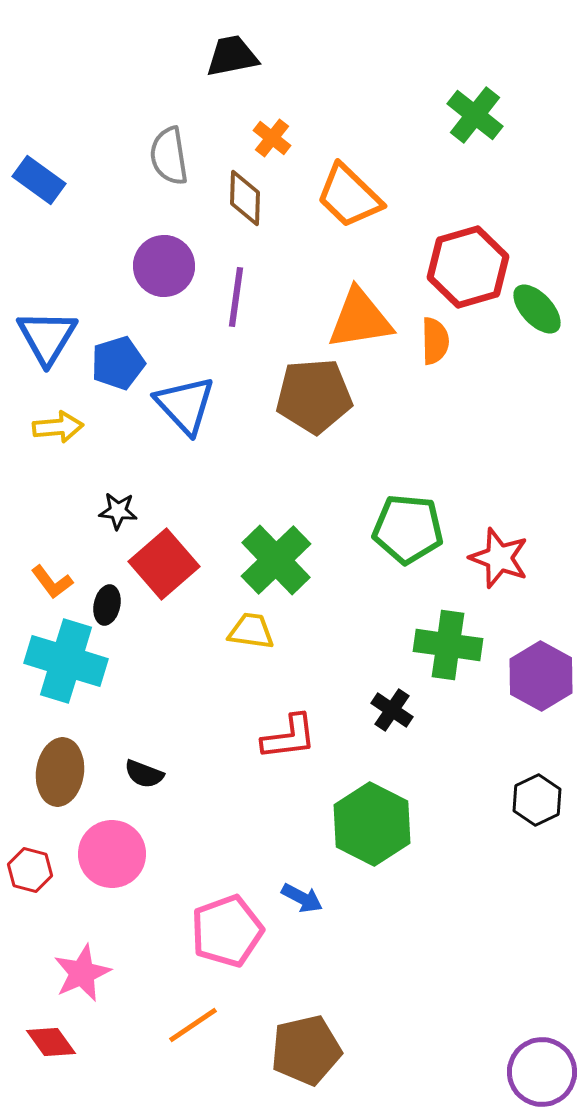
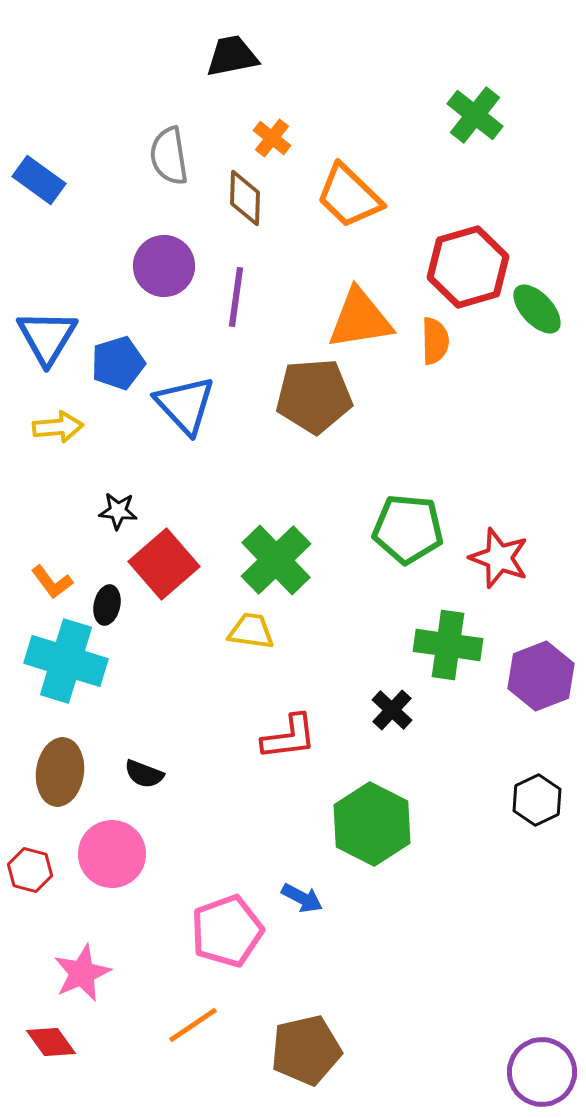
purple hexagon at (541, 676): rotated 10 degrees clockwise
black cross at (392, 710): rotated 9 degrees clockwise
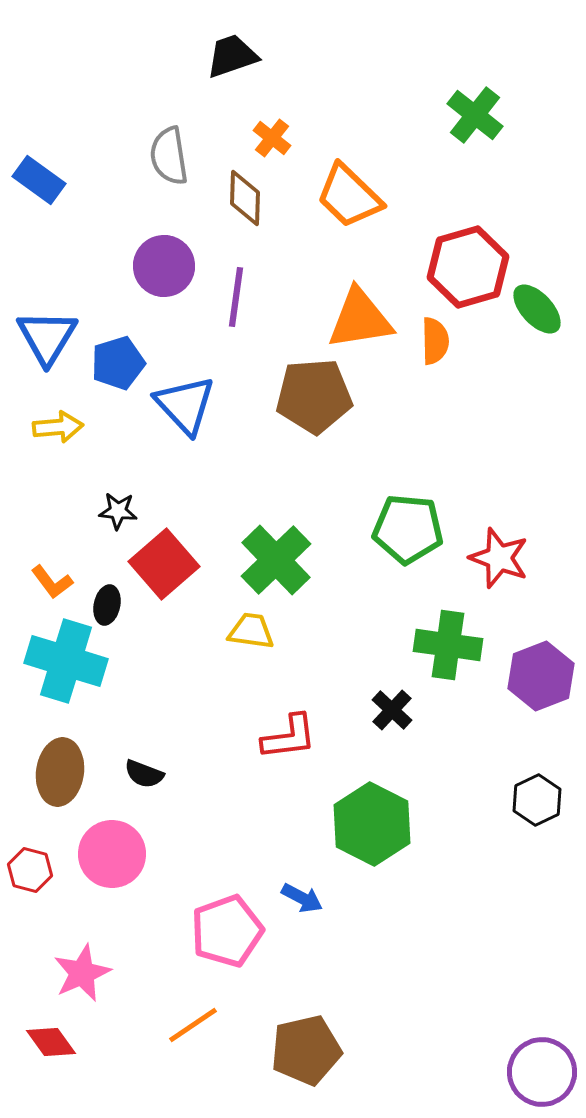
black trapezoid at (232, 56): rotated 8 degrees counterclockwise
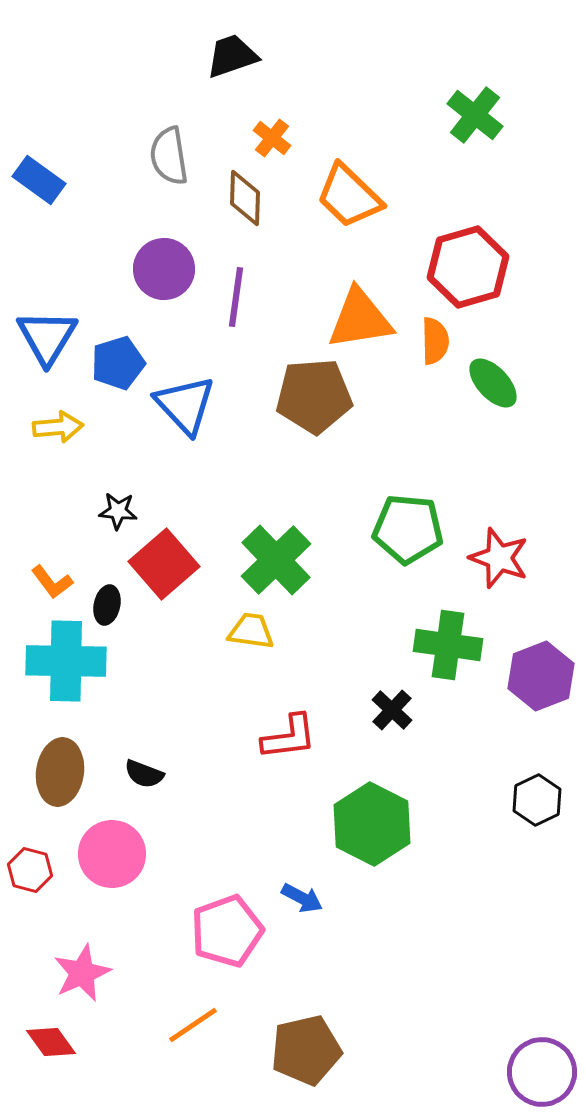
purple circle at (164, 266): moved 3 px down
green ellipse at (537, 309): moved 44 px left, 74 px down
cyan cross at (66, 661): rotated 16 degrees counterclockwise
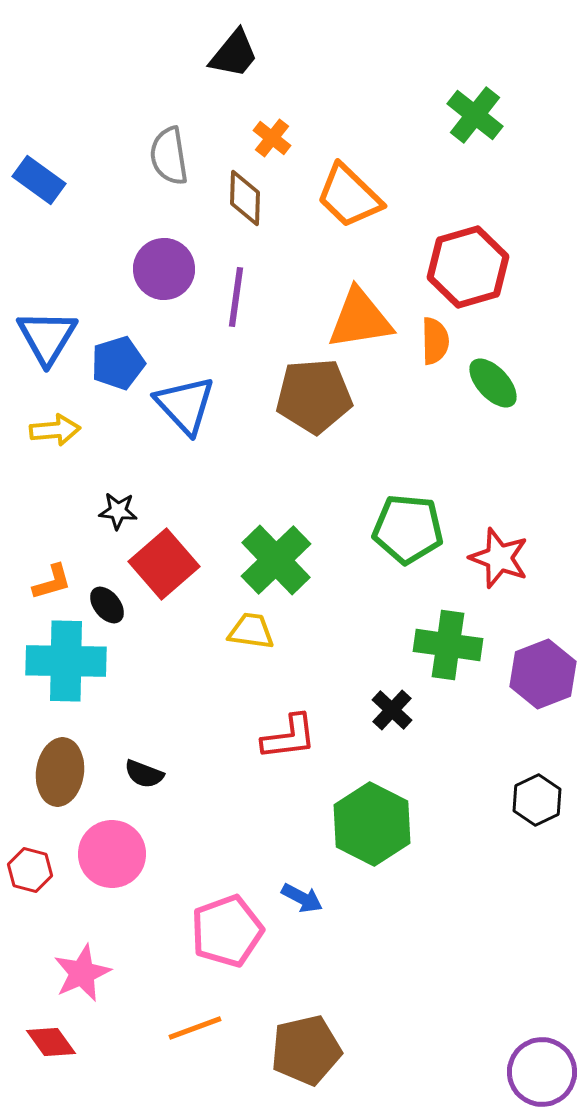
black trapezoid at (232, 56): moved 2 px right, 2 px up; rotated 148 degrees clockwise
yellow arrow at (58, 427): moved 3 px left, 3 px down
orange L-shape at (52, 582): rotated 69 degrees counterclockwise
black ellipse at (107, 605): rotated 51 degrees counterclockwise
purple hexagon at (541, 676): moved 2 px right, 2 px up
orange line at (193, 1025): moved 2 px right, 3 px down; rotated 14 degrees clockwise
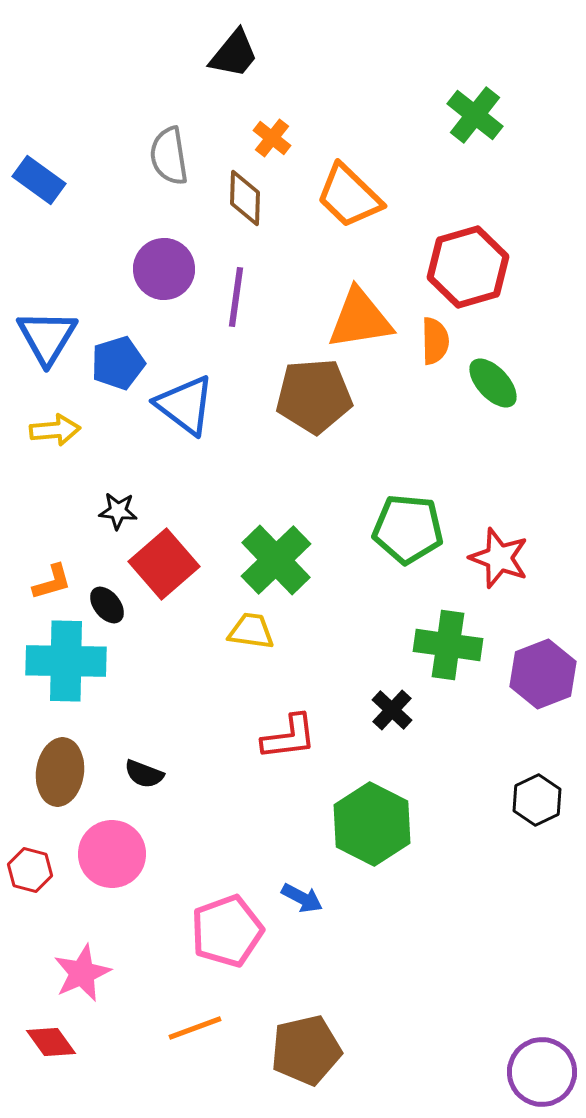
blue triangle at (185, 405): rotated 10 degrees counterclockwise
